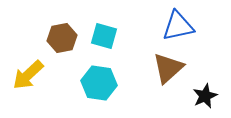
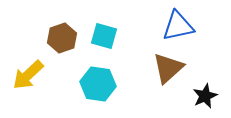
brown hexagon: rotated 8 degrees counterclockwise
cyan hexagon: moved 1 px left, 1 px down
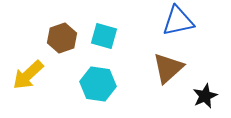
blue triangle: moved 5 px up
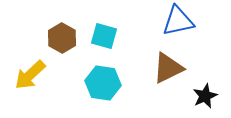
brown hexagon: rotated 12 degrees counterclockwise
brown triangle: rotated 16 degrees clockwise
yellow arrow: moved 2 px right
cyan hexagon: moved 5 px right, 1 px up
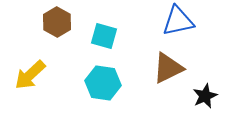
brown hexagon: moved 5 px left, 16 px up
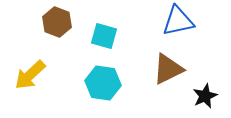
brown hexagon: rotated 8 degrees counterclockwise
brown triangle: moved 1 px down
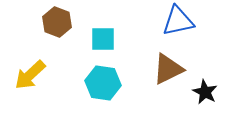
cyan square: moved 1 px left, 3 px down; rotated 16 degrees counterclockwise
black star: moved 4 px up; rotated 20 degrees counterclockwise
